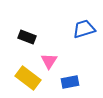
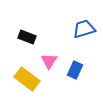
yellow rectangle: moved 1 px left, 1 px down
blue rectangle: moved 5 px right, 12 px up; rotated 54 degrees counterclockwise
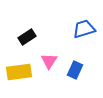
black rectangle: rotated 54 degrees counterclockwise
yellow rectangle: moved 8 px left, 7 px up; rotated 45 degrees counterclockwise
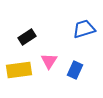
yellow rectangle: moved 2 px up
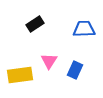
blue trapezoid: rotated 15 degrees clockwise
black rectangle: moved 8 px right, 13 px up
yellow rectangle: moved 1 px right, 5 px down
